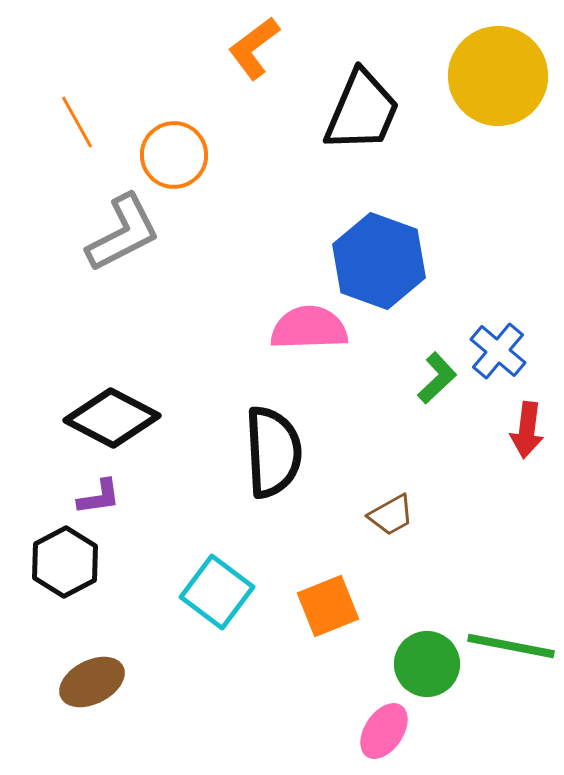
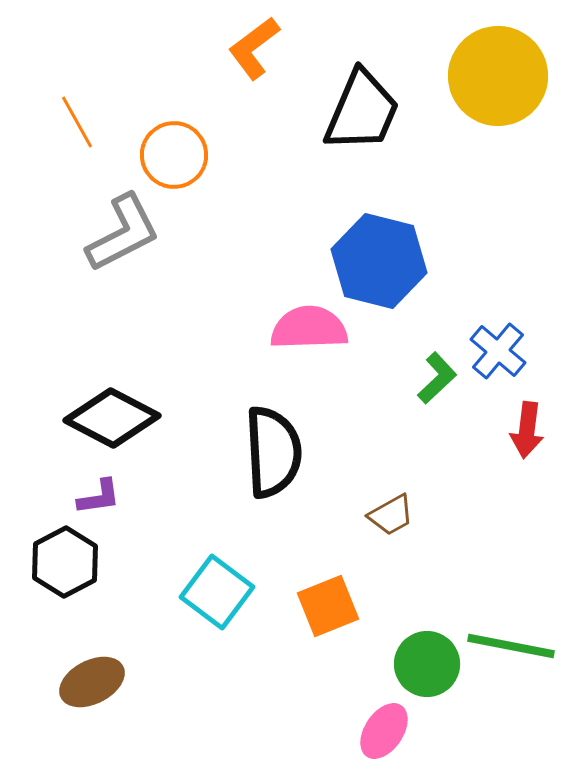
blue hexagon: rotated 6 degrees counterclockwise
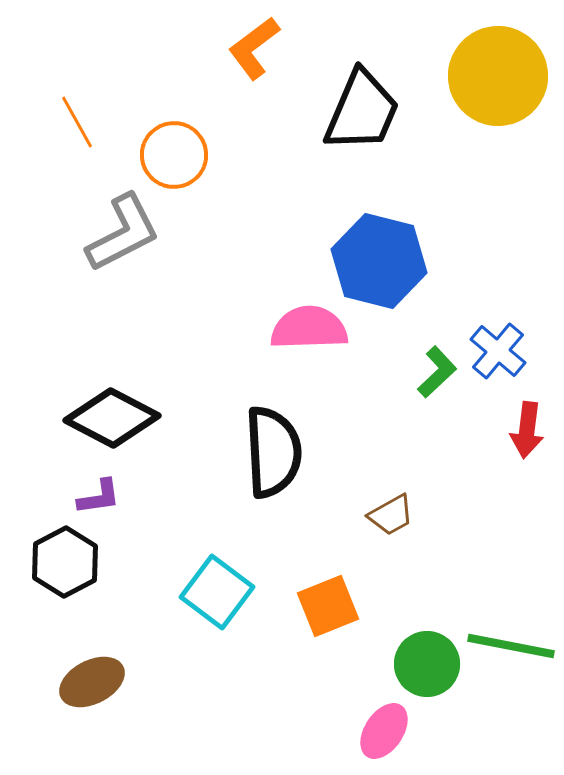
green L-shape: moved 6 px up
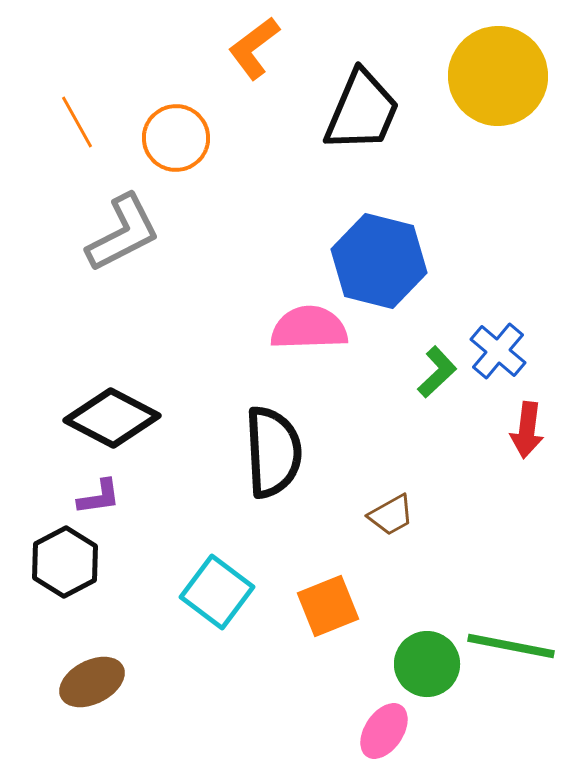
orange circle: moved 2 px right, 17 px up
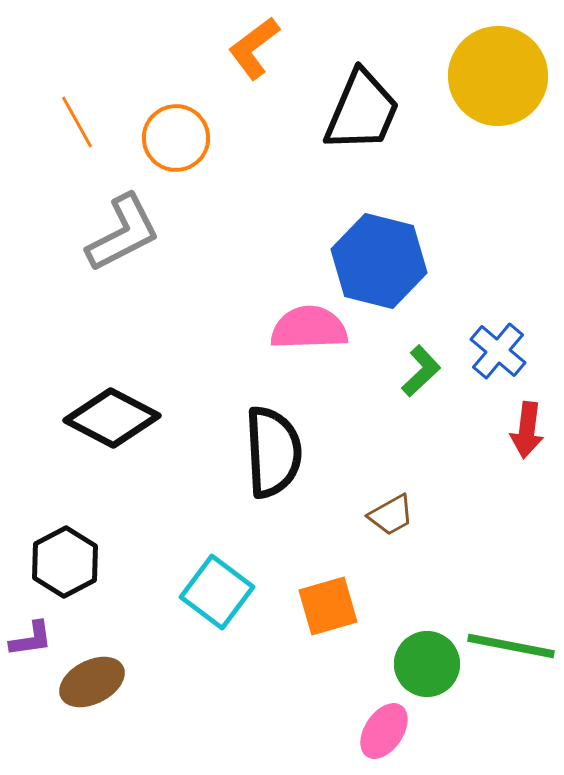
green L-shape: moved 16 px left, 1 px up
purple L-shape: moved 68 px left, 142 px down
orange square: rotated 6 degrees clockwise
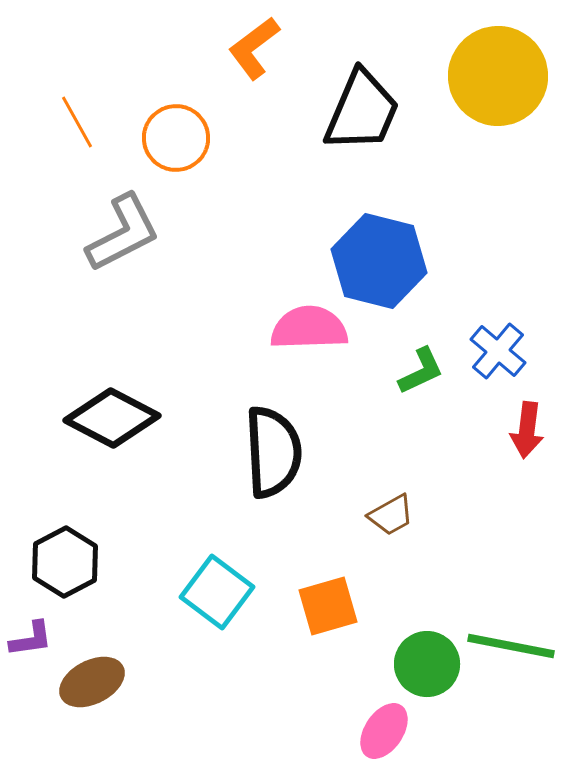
green L-shape: rotated 18 degrees clockwise
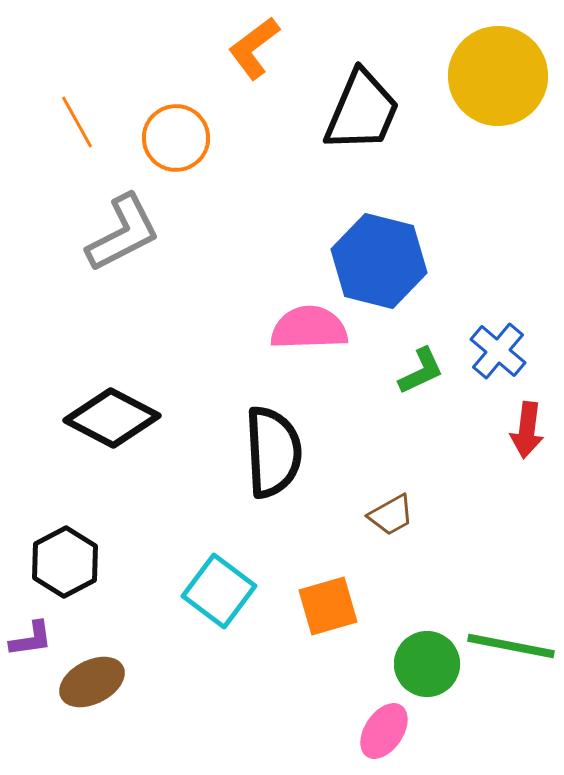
cyan square: moved 2 px right, 1 px up
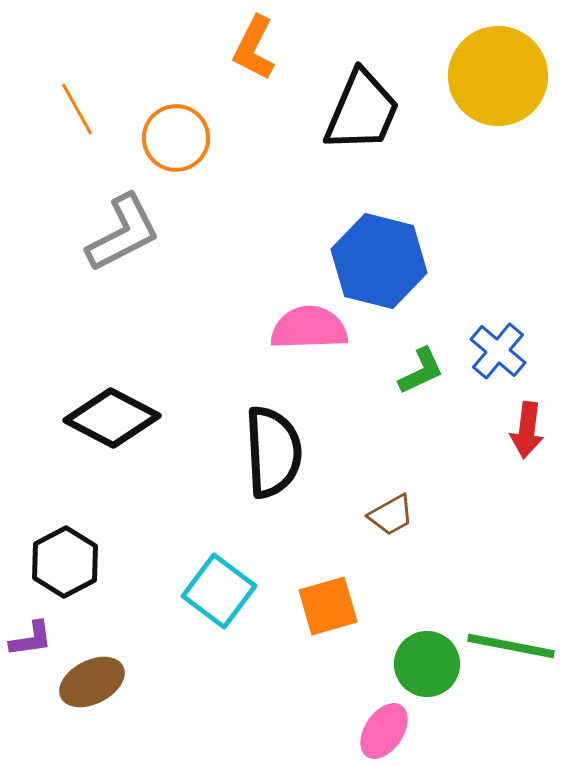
orange L-shape: rotated 26 degrees counterclockwise
orange line: moved 13 px up
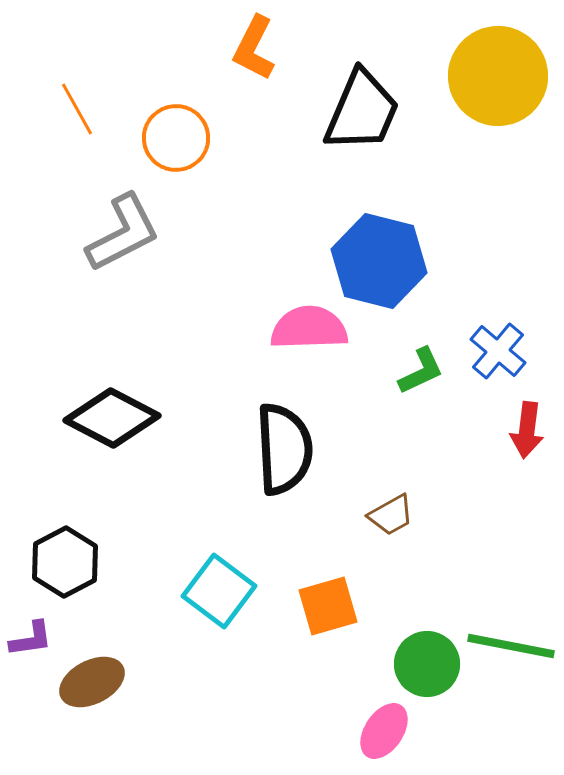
black semicircle: moved 11 px right, 3 px up
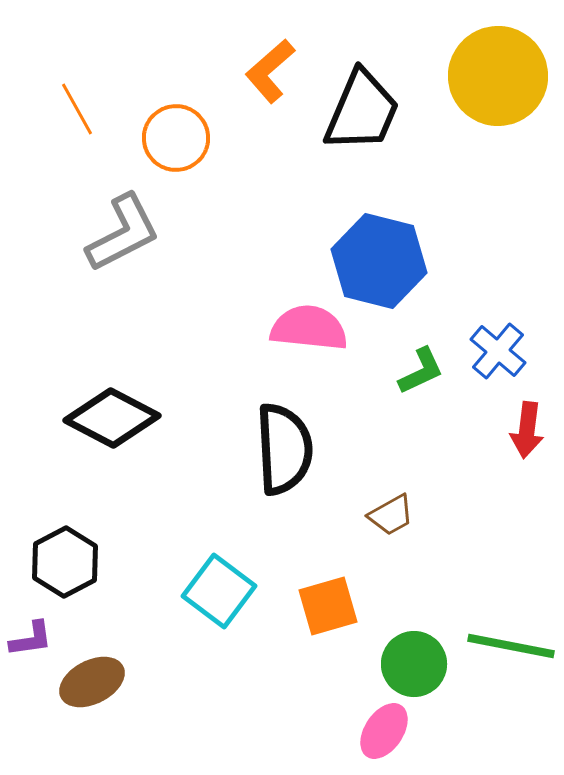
orange L-shape: moved 16 px right, 23 px down; rotated 22 degrees clockwise
pink semicircle: rotated 8 degrees clockwise
green circle: moved 13 px left
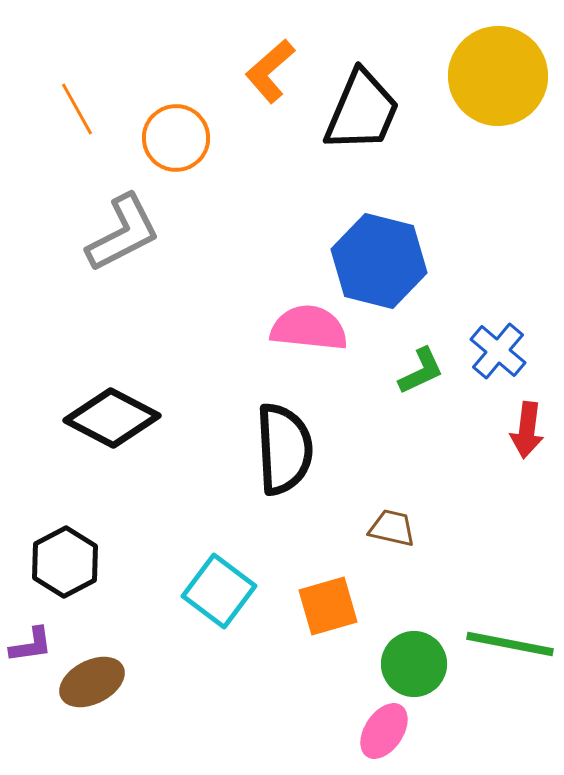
brown trapezoid: moved 1 px right, 13 px down; rotated 138 degrees counterclockwise
purple L-shape: moved 6 px down
green line: moved 1 px left, 2 px up
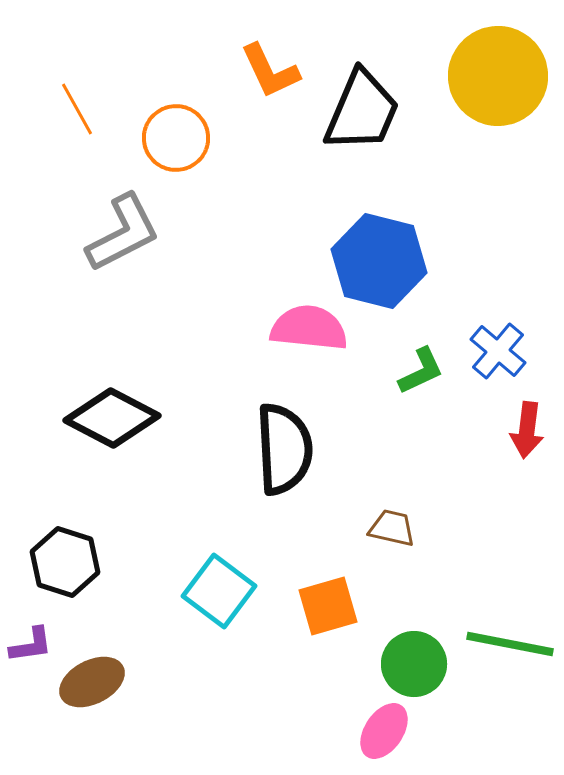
orange L-shape: rotated 74 degrees counterclockwise
black hexagon: rotated 14 degrees counterclockwise
